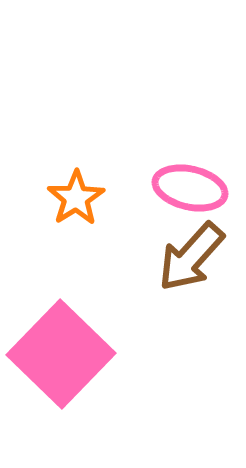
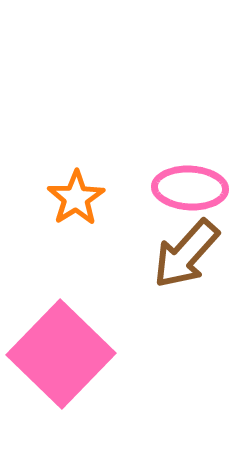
pink ellipse: rotated 10 degrees counterclockwise
brown arrow: moved 5 px left, 3 px up
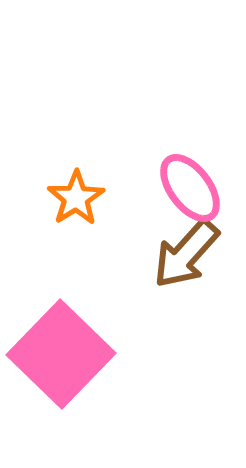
pink ellipse: rotated 50 degrees clockwise
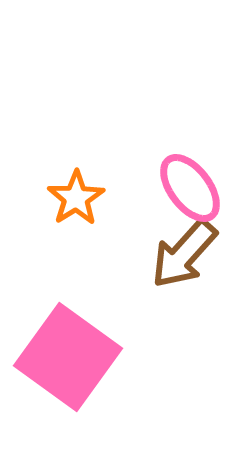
brown arrow: moved 2 px left
pink square: moved 7 px right, 3 px down; rotated 8 degrees counterclockwise
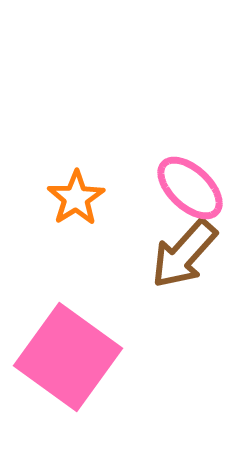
pink ellipse: rotated 10 degrees counterclockwise
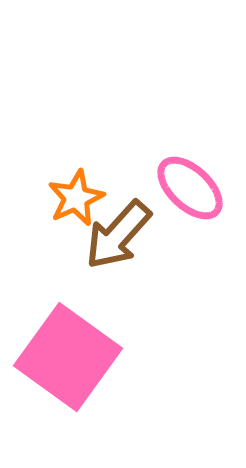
orange star: rotated 8 degrees clockwise
brown arrow: moved 66 px left, 19 px up
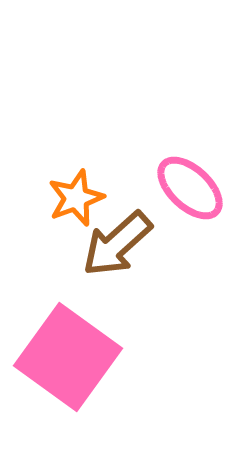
orange star: rotated 4 degrees clockwise
brown arrow: moved 1 px left, 9 px down; rotated 6 degrees clockwise
